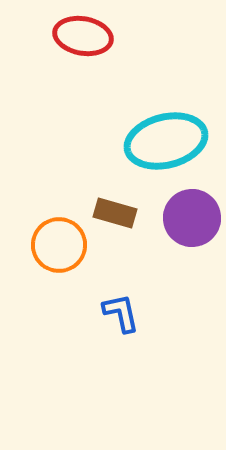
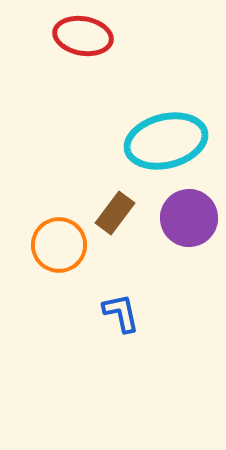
brown rectangle: rotated 69 degrees counterclockwise
purple circle: moved 3 px left
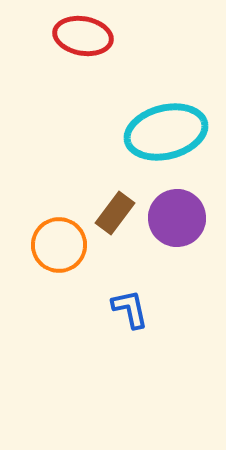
cyan ellipse: moved 9 px up
purple circle: moved 12 px left
blue L-shape: moved 9 px right, 4 px up
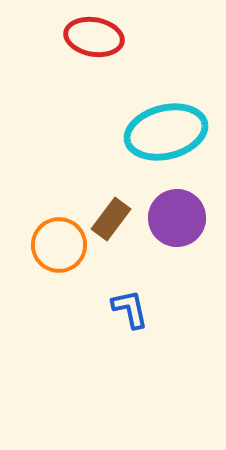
red ellipse: moved 11 px right, 1 px down
brown rectangle: moved 4 px left, 6 px down
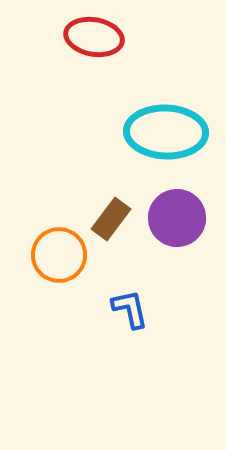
cyan ellipse: rotated 16 degrees clockwise
orange circle: moved 10 px down
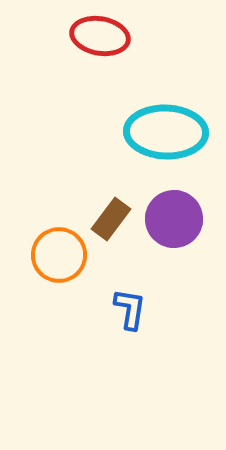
red ellipse: moved 6 px right, 1 px up
purple circle: moved 3 px left, 1 px down
blue L-shape: rotated 21 degrees clockwise
